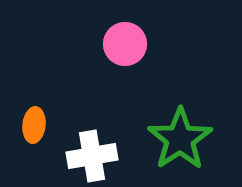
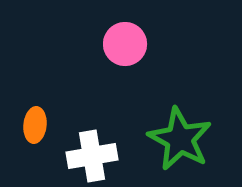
orange ellipse: moved 1 px right
green star: rotated 10 degrees counterclockwise
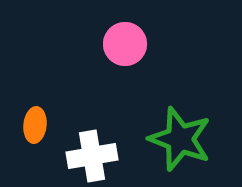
green star: rotated 8 degrees counterclockwise
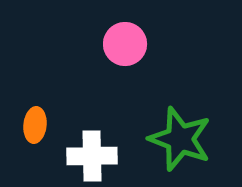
white cross: rotated 9 degrees clockwise
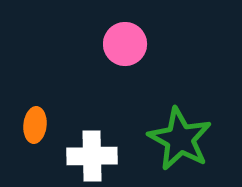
green star: rotated 8 degrees clockwise
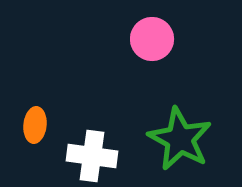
pink circle: moved 27 px right, 5 px up
white cross: rotated 9 degrees clockwise
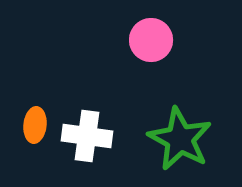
pink circle: moved 1 px left, 1 px down
white cross: moved 5 px left, 20 px up
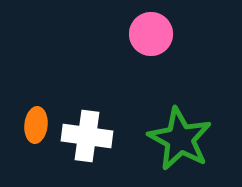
pink circle: moved 6 px up
orange ellipse: moved 1 px right
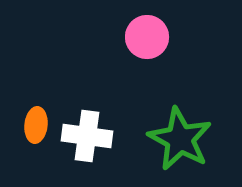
pink circle: moved 4 px left, 3 px down
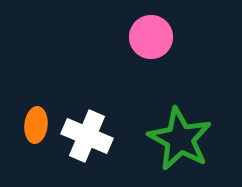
pink circle: moved 4 px right
white cross: rotated 15 degrees clockwise
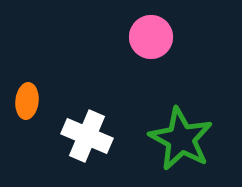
orange ellipse: moved 9 px left, 24 px up
green star: moved 1 px right
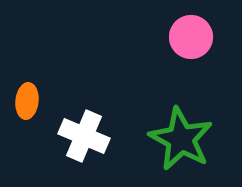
pink circle: moved 40 px right
white cross: moved 3 px left
